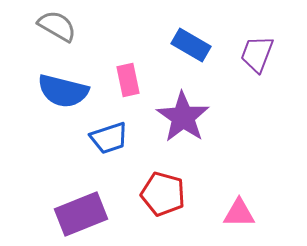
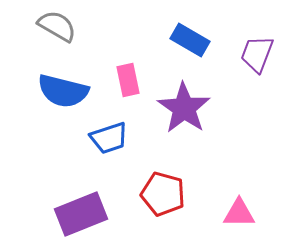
blue rectangle: moved 1 px left, 5 px up
purple star: moved 1 px right, 9 px up
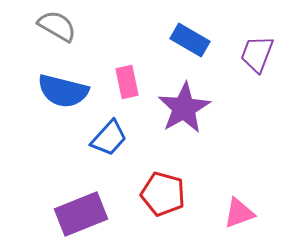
pink rectangle: moved 1 px left, 2 px down
purple star: rotated 8 degrees clockwise
blue trapezoid: rotated 30 degrees counterclockwise
pink triangle: rotated 20 degrees counterclockwise
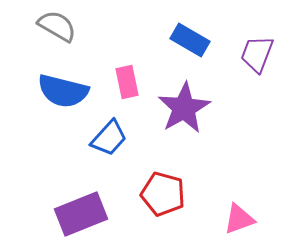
pink triangle: moved 6 px down
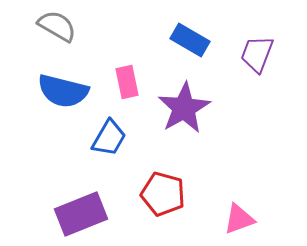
blue trapezoid: rotated 12 degrees counterclockwise
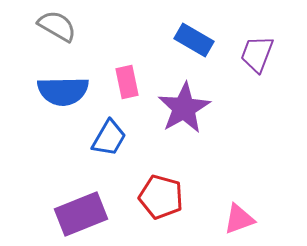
blue rectangle: moved 4 px right
blue semicircle: rotated 15 degrees counterclockwise
red pentagon: moved 2 px left, 3 px down
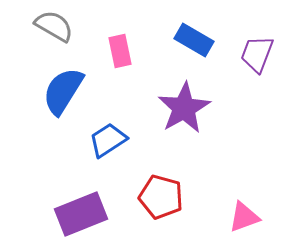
gray semicircle: moved 3 px left
pink rectangle: moved 7 px left, 31 px up
blue semicircle: rotated 123 degrees clockwise
blue trapezoid: moved 1 px left, 2 px down; rotated 153 degrees counterclockwise
pink triangle: moved 5 px right, 2 px up
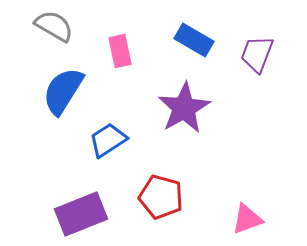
pink triangle: moved 3 px right, 2 px down
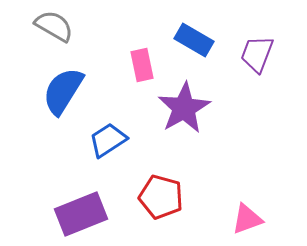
pink rectangle: moved 22 px right, 14 px down
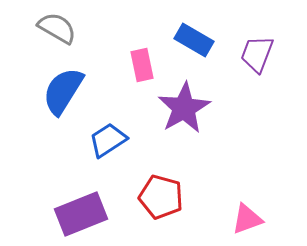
gray semicircle: moved 3 px right, 2 px down
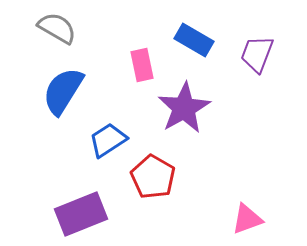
red pentagon: moved 8 px left, 20 px up; rotated 15 degrees clockwise
